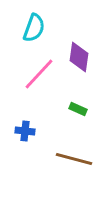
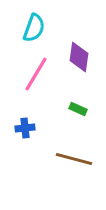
pink line: moved 3 px left; rotated 12 degrees counterclockwise
blue cross: moved 3 px up; rotated 12 degrees counterclockwise
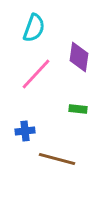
pink line: rotated 12 degrees clockwise
green rectangle: rotated 18 degrees counterclockwise
blue cross: moved 3 px down
brown line: moved 17 px left
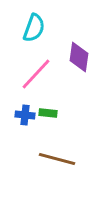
green rectangle: moved 30 px left, 4 px down
blue cross: moved 16 px up; rotated 12 degrees clockwise
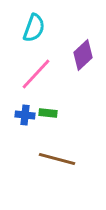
purple diamond: moved 4 px right, 2 px up; rotated 40 degrees clockwise
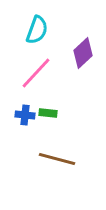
cyan semicircle: moved 3 px right, 2 px down
purple diamond: moved 2 px up
pink line: moved 1 px up
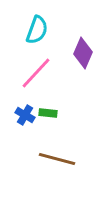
purple diamond: rotated 24 degrees counterclockwise
blue cross: rotated 24 degrees clockwise
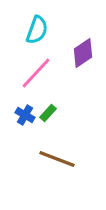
purple diamond: rotated 32 degrees clockwise
green rectangle: rotated 54 degrees counterclockwise
brown line: rotated 6 degrees clockwise
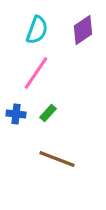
purple diamond: moved 23 px up
pink line: rotated 9 degrees counterclockwise
blue cross: moved 9 px left, 1 px up; rotated 24 degrees counterclockwise
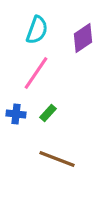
purple diamond: moved 8 px down
